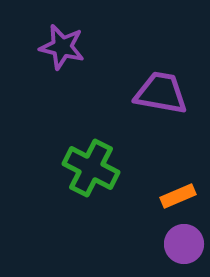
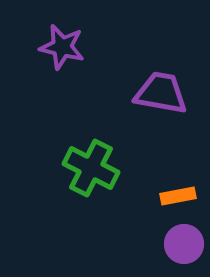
orange rectangle: rotated 12 degrees clockwise
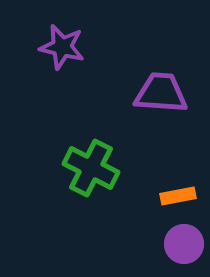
purple trapezoid: rotated 6 degrees counterclockwise
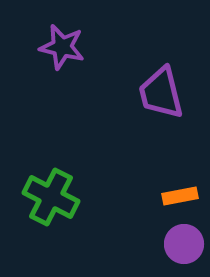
purple trapezoid: rotated 108 degrees counterclockwise
green cross: moved 40 px left, 29 px down
orange rectangle: moved 2 px right
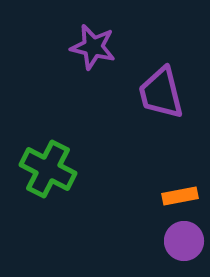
purple star: moved 31 px right
green cross: moved 3 px left, 28 px up
purple circle: moved 3 px up
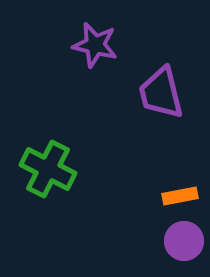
purple star: moved 2 px right, 2 px up
